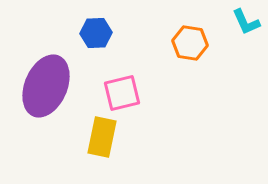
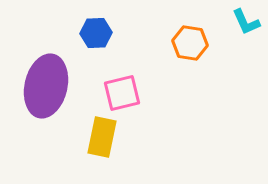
purple ellipse: rotated 10 degrees counterclockwise
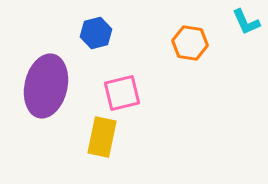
blue hexagon: rotated 12 degrees counterclockwise
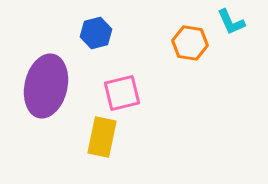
cyan L-shape: moved 15 px left
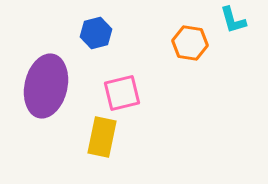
cyan L-shape: moved 2 px right, 2 px up; rotated 8 degrees clockwise
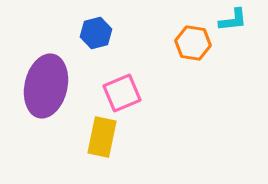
cyan L-shape: rotated 80 degrees counterclockwise
orange hexagon: moved 3 px right
pink square: rotated 9 degrees counterclockwise
